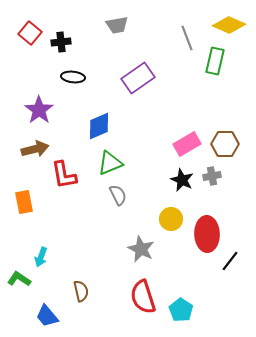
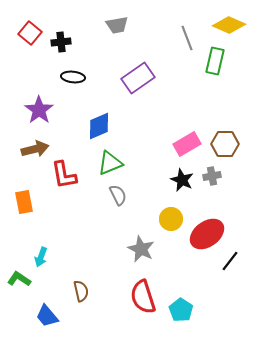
red ellipse: rotated 56 degrees clockwise
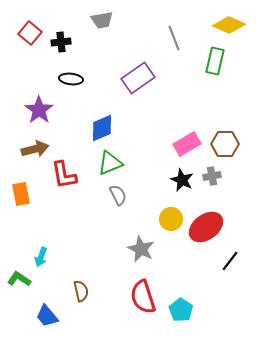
gray trapezoid: moved 15 px left, 5 px up
gray line: moved 13 px left
black ellipse: moved 2 px left, 2 px down
blue diamond: moved 3 px right, 2 px down
orange rectangle: moved 3 px left, 8 px up
red ellipse: moved 1 px left, 7 px up
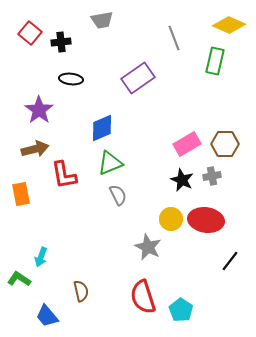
red ellipse: moved 7 px up; rotated 44 degrees clockwise
gray star: moved 7 px right, 2 px up
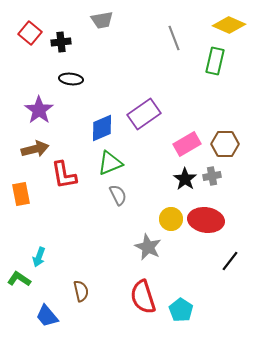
purple rectangle: moved 6 px right, 36 px down
black star: moved 3 px right, 1 px up; rotated 10 degrees clockwise
cyan arrow: moved 2 px left
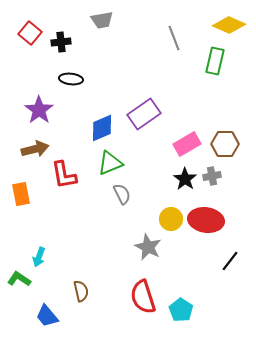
gray semicircle: moved 4 px right, 1 px up
